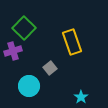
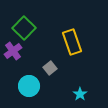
purple cross: rotated 18 degrees counterclockwise
cyan star: moved 1 px left, 3 px up
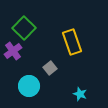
cyan star: rotated 16 degrees counterclockwise
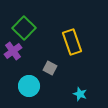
gray square: rotated 24 degrees counterclockwise
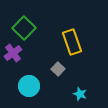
purple cross: moved 2 px down
gray square: moved 8 px right, 1 px down; rotated 16 degrees clockwise
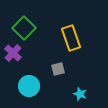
yellow rectangle: moved 1 px left, 4 px up
purple cross: rotated 12 degrees counterclockwise
gray square: rotated 32 degrees clockwise
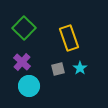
yellow rectangle: moved 2 px left
purple cross: moved 9 px right, 9 px down
cyan star: moved 26 px up; rotated 16 degrees clockwise
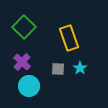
green square: moved 1 px up
gray square: rotated 16 degrees clockwise
